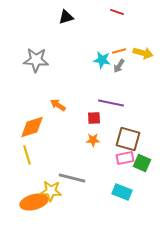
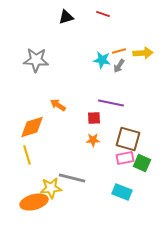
red line: moved 14 px left, 2 px down
yellow arrow: rotated 18 degrees counterclockwise
yellow star: moved 3 px up; rotated 10 degrees counterclockwise
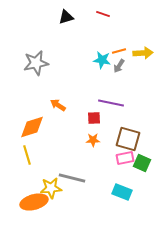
gray star: moved 3 px down; rotated 15 degrees counterclockwise
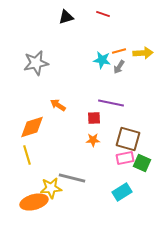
gray arrow: moved 1 px down
cyan rectangle: rotated 54 degrees counterclockwise
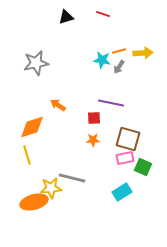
green square: moved 1 px right, 4 px down
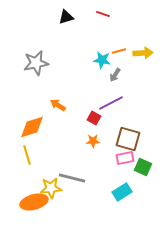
gray arrow: moved 4 px left, 8 px down
purple line: rotated 40 degrees counterclockwise
red square: rotated 32 degrees clockwise
orange star: moved 1 px down
